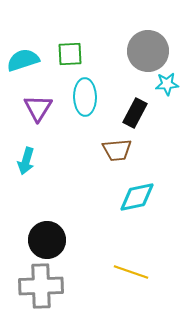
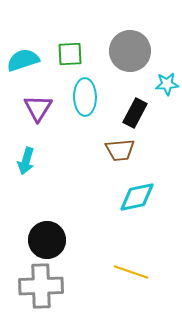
gray circle: moved 18 px left
brown trapezoid: moved 3 px right
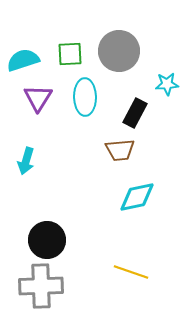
gray circle: moved 11 px left
purple triangle: moved 10 px up
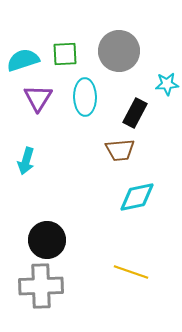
green square: moved 5 px left
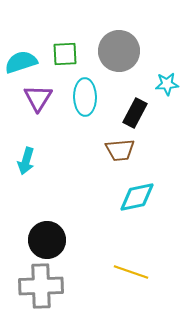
cyan semicircle: moved 2 px left, 2 px down
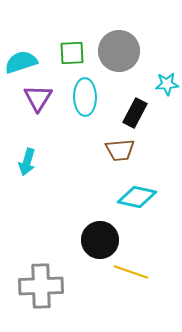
green square: moved 7 px right, 1 px up
cyan arrow: moved 1 px right, 1 px down
cyan diamond: rotated 24 degrees clockwise
black circle: moved 53 px right
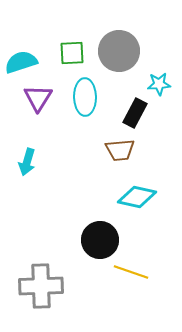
cyan star: moved 8 px left
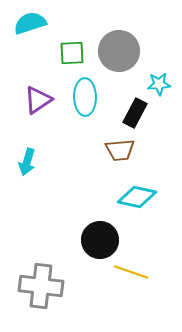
cyan semicircle: moved 9 px right, 39 px up
purple triangle: moved 2 px down; rotated 24 degrees clockwise
gray cross: rotated 9 degrees clockwise
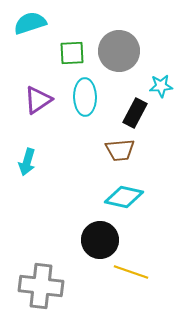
cyan star: moved 2 px right, 2 px down
cyan diamond: moved 13 px left
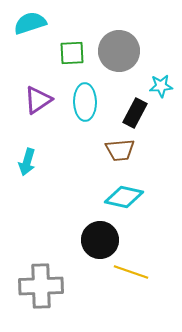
cyan ellipse: moved 5 px down
gray cross: rotated 9 degrees counterclockwise
